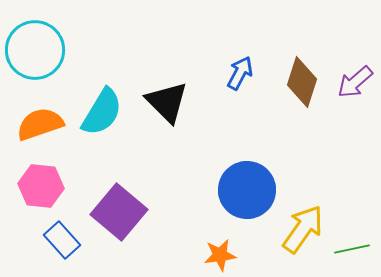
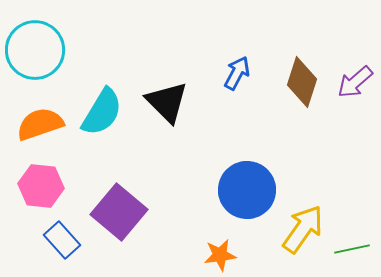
blue arrow: moved 3 px left
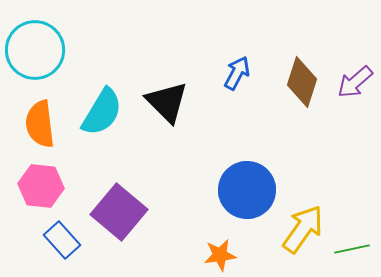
orange semicircle: rotated 78 degrees counterclockwise
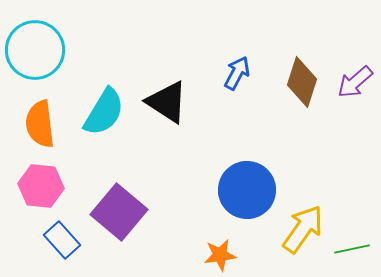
black triangle: rotated 12 degrees counterclockwise
cyan semicircle: moved 2 px right
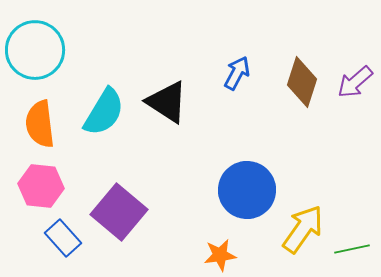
blue rectangle: moved 1 px right, 2 px up
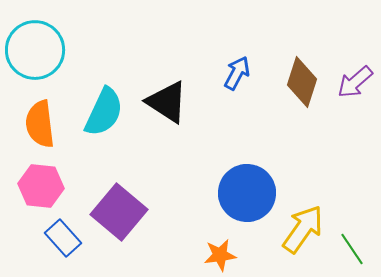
cyan semicircle: rotated 6 degrees counterclockwise
blue circle: moved 3 px down
green line: rotated 68 degrees clockwise
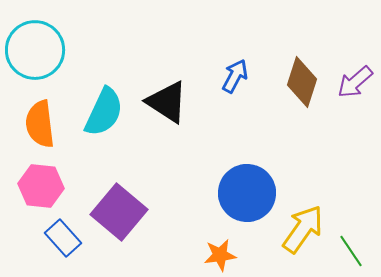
blue arrow: moved 2 px left, 3 px down
green line: moved 1 px left, 2 px down
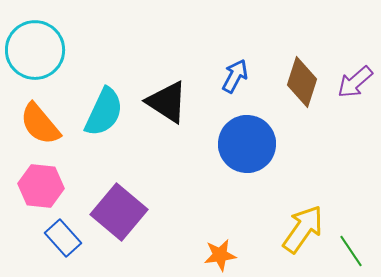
orange semicircle: rotated 33 degrees counterclockwise
blue circle: moved 49 px up
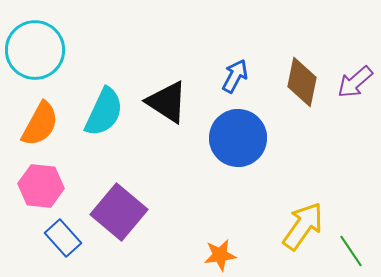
brown diamond: rotated 6 degrees counterclockwise
orange semicircle: rotated 111 degrees counterclockwise
blue circle: moved 9 px left, 6 px up
yellow arrow: moved 3 px up
